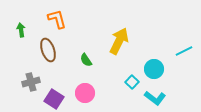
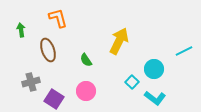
orange L-shape: moved 1 px right, 1 px up
pink circle: moved 1 px right, 2 px up
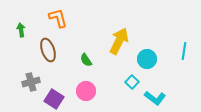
cyan line: rotated 54 degrees counterclockwise
cyan circle: moved 7 px left, 10 px up
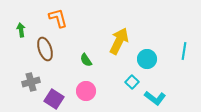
brown ellipse: moved 3 px left, 1 px up
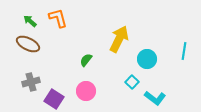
green arrow: moved 9 px right, 9 px up; rotated 40 degrees counterclockwise
yellow arrow: moved 2 px up
brown ellipse: moved 17 px left, 5 px up; rotated 45 degrees counterclockwise
green semicircle: rotated 72 degrees clockwise
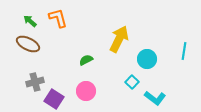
green semicircle: rotated 24 degrees clockwise
gray cross: moved 4 px right
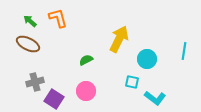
cyan square: rotated 32 degrees counterclockwise
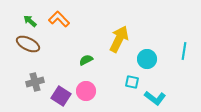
orange L-shape: moved 1 px right, 1 px down; rotated 30 degrees counterclockwise
purple square: moved 7 px right, 3 px up
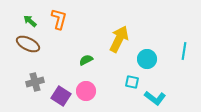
orange L-shape: rotated 60 degrees clockwise
